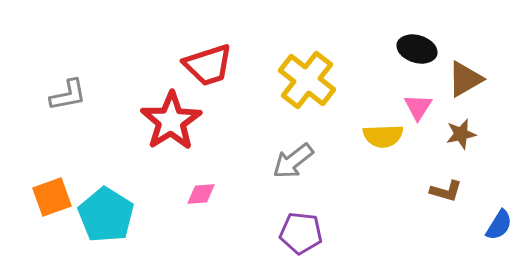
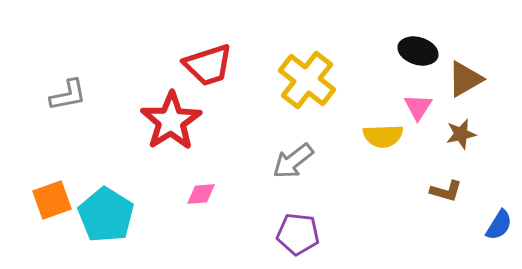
black ellipse: moved 1 px right, 2 px down
orange square: moved 3 px down
purple pentagon: moved 3 px left, 1 px down
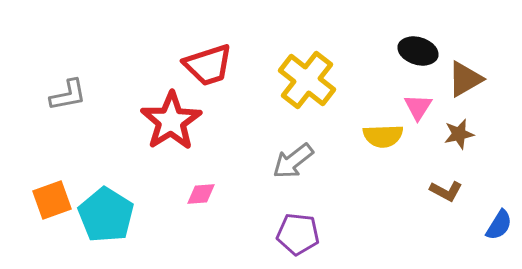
brown star: moved 2 px left
brown L-shape: rotated 12 degrees clockwise
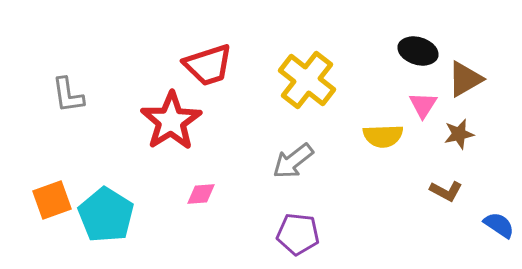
gray L-shape: rotated 93 degrees clockwise
pink triangle: moved 5 px right, 2 px up
blue semicircle: rotated 88 degrees counterclockwise
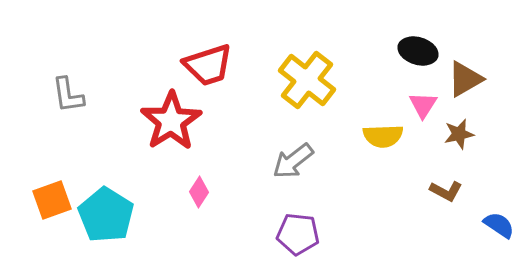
pink diamond: moved 2 px left, 2 px up; rotated 52 degrees counterclockwise
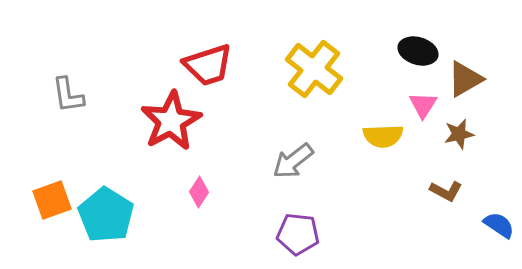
yellow cross: moved 7 px right, 11 px up
red star: rotated 4 degrees clockwise
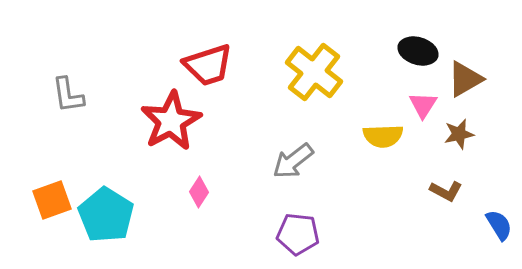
yellow cross: moved 3 px down
blue semicircle: rotated 24 degrees clockwise
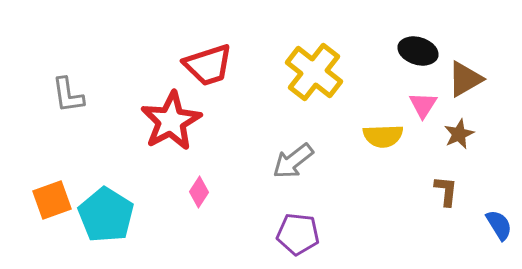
brown star: rotated 12 degrees counterclockwise
brown L-shape: rotated 112 degrees counterclockwise
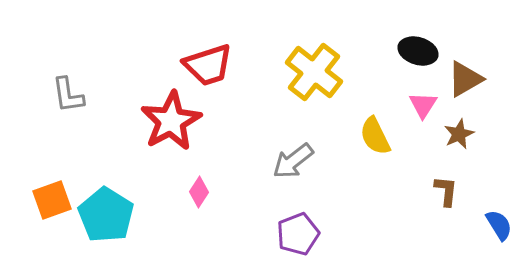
yellow semicircle: moved 8 px left; rotated 66 degrees clockwise
purple pentagon: rotated 27 degrees counterclockwise
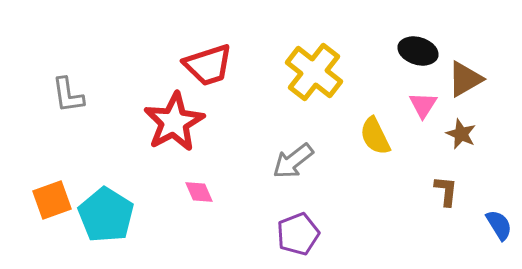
red star: moved 3 px right, 1 px down
brown star: moved 2 px right; rotated 24 degrees counterclockwise
pink diamond: rotated 56 degrees counterclockwise
